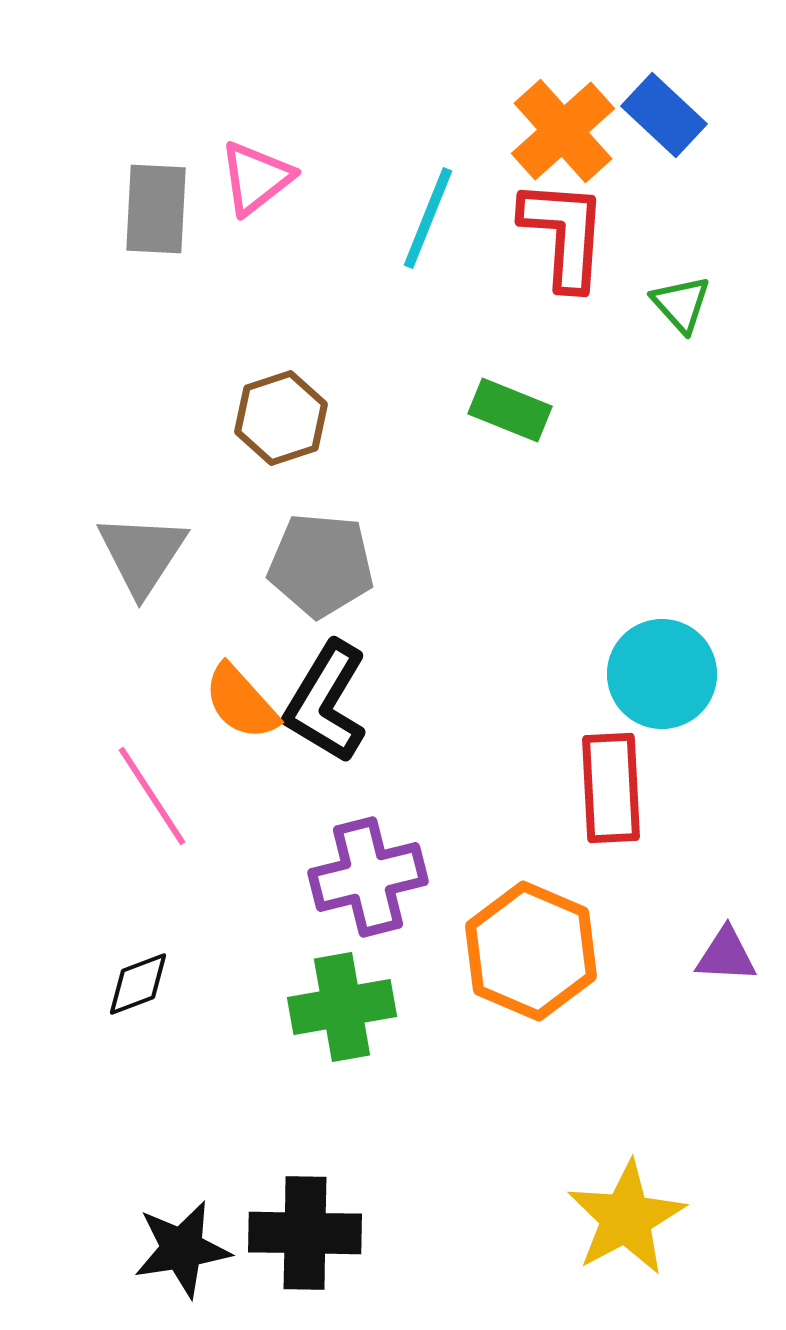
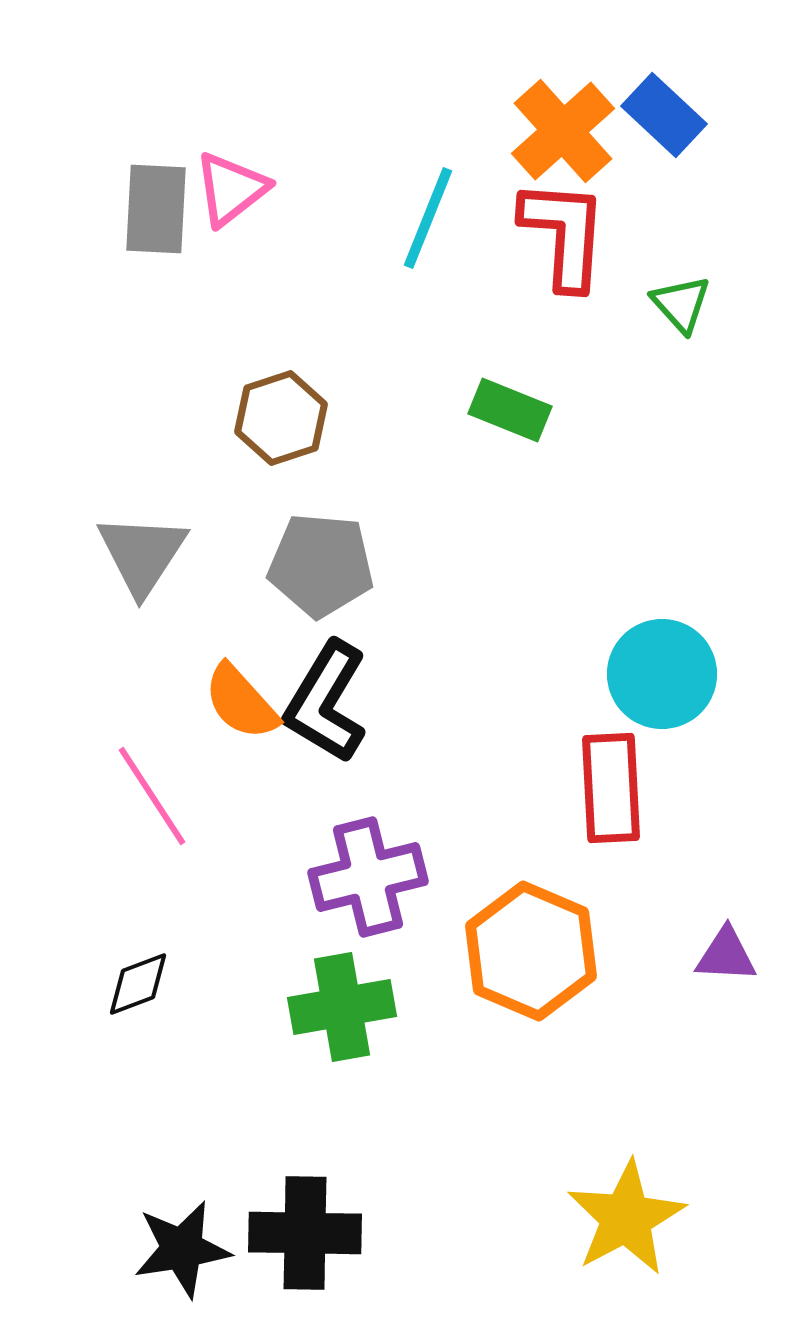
pink triangle: moved 25 px left, 11 px down
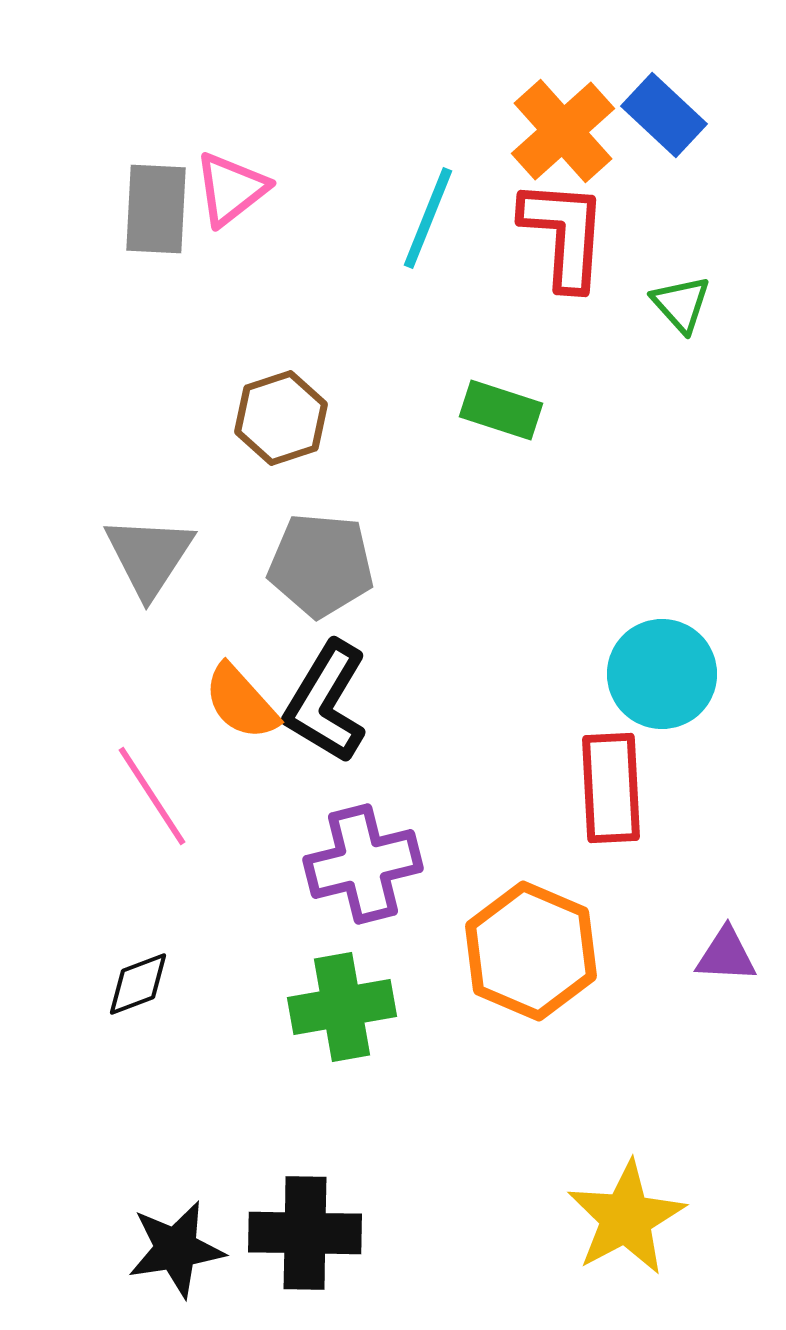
green rectangle: moved 9 px left; rotated 4 degrees counterclockwise
gray triangle: moved 7 px right, 2 px down
purple cross: moved 5 px left, 13 px up
black star: moved 6 px left
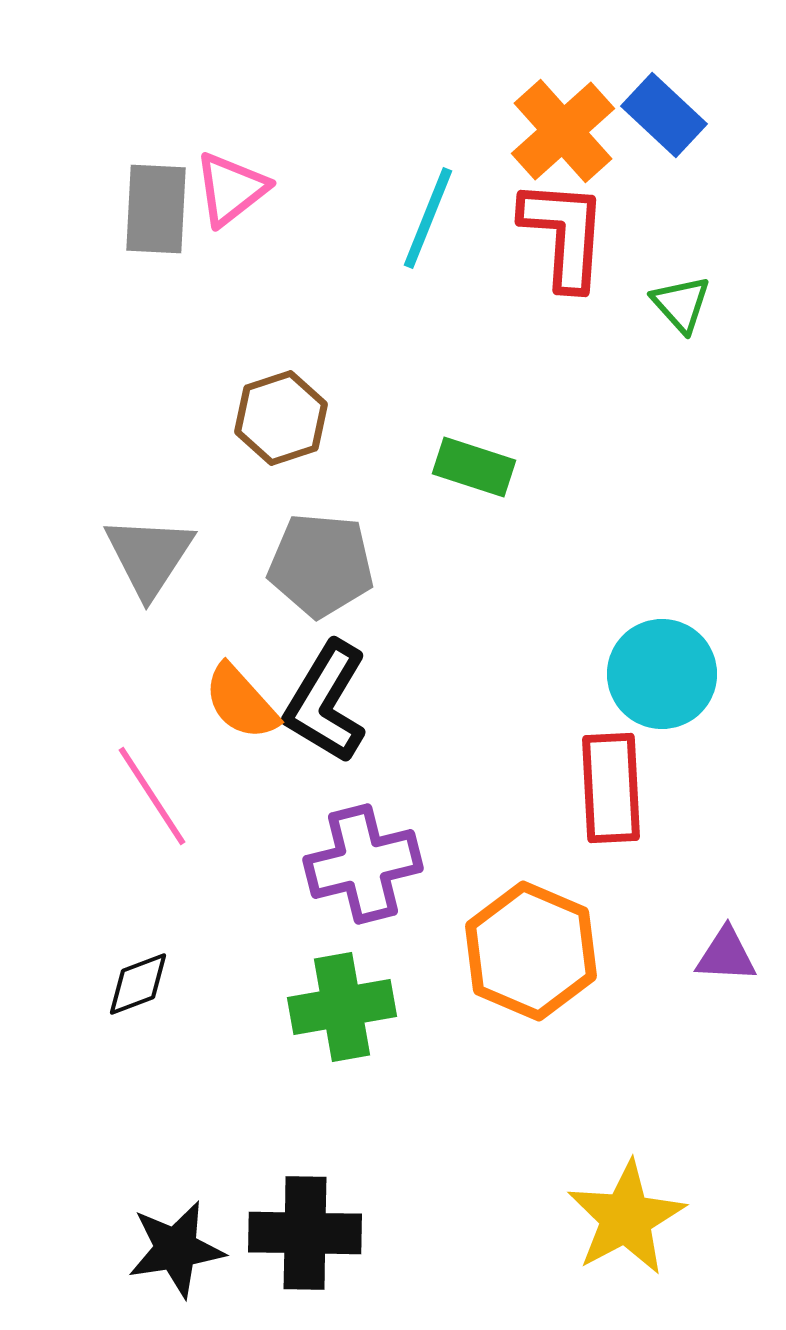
green rectangle: moved 27 px left, 57 px down
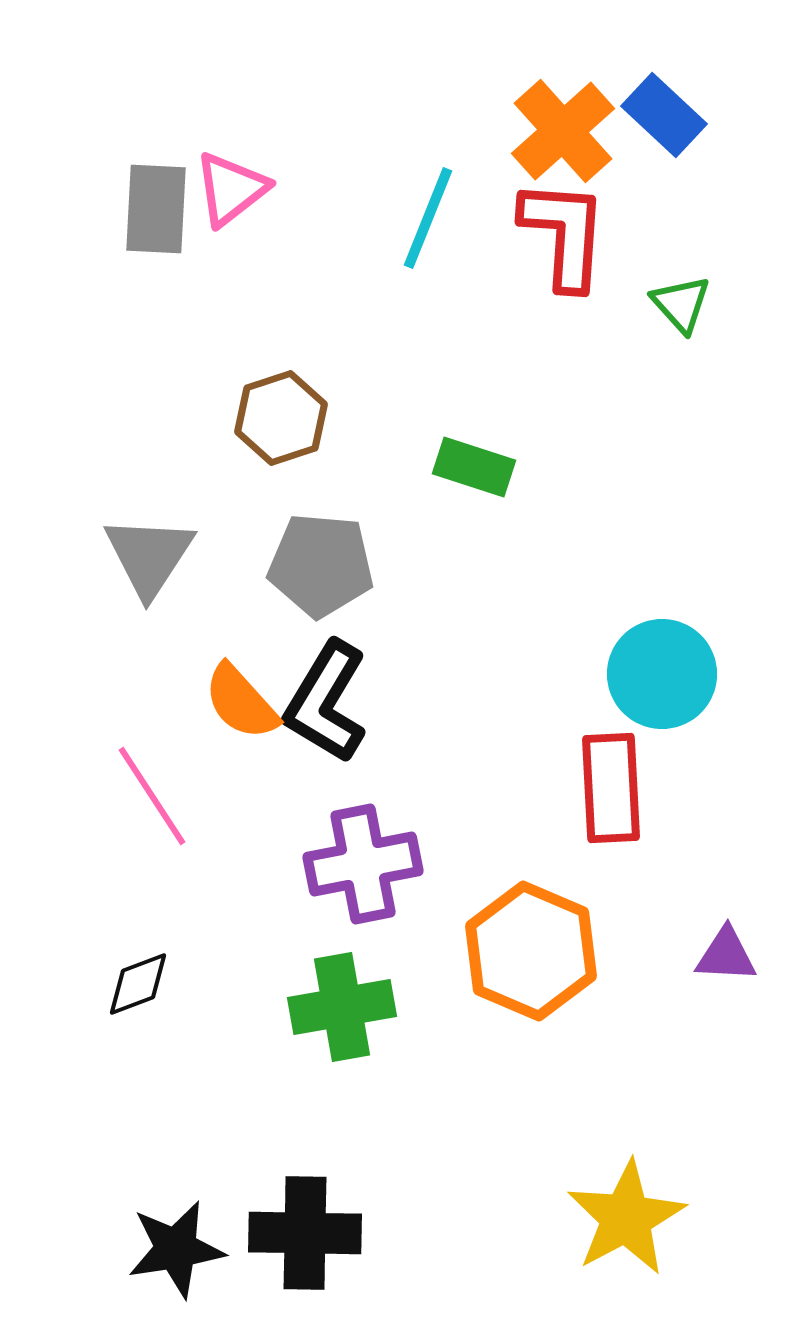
purple cross: rotated 3 degrees clockwise
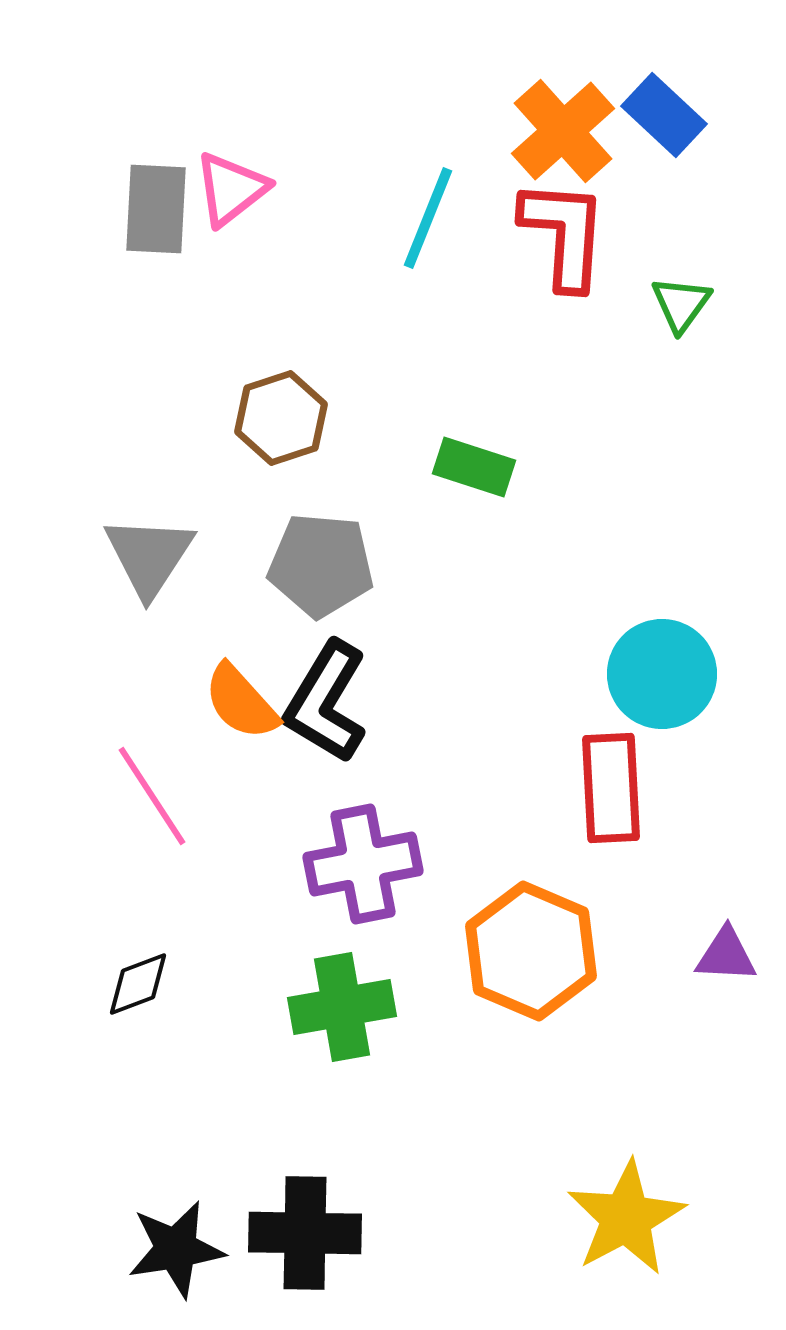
green triangle: rotated 18 degrees clockwise
